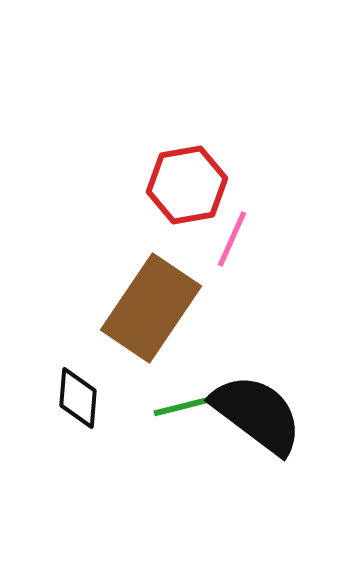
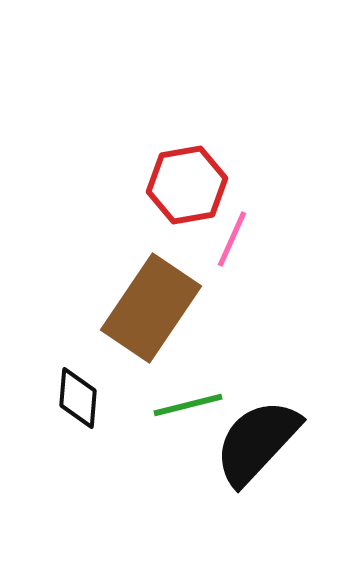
black semicircle: moved 28 px down; rotated 84 degrees counterclockwise
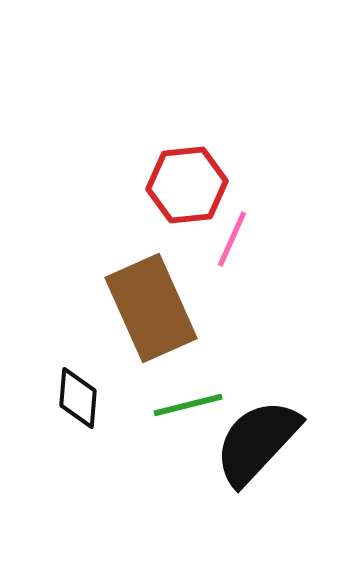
red hexagon: rotated 4 degrees clockwise
brown rectangle: rotated 58 degrees counterclockwise
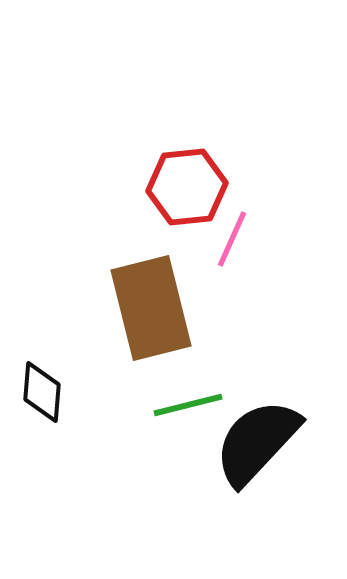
red hexagon: moved 2 px down
brown rectangle: rotated 10 degrees clockwise
black diamond: moved 36 px left, 6 px up
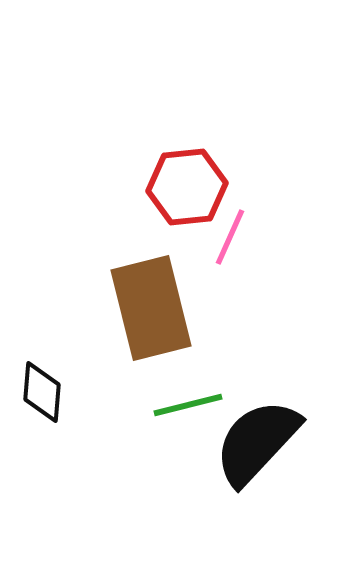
pink line: moved 2 px left, 2 px up
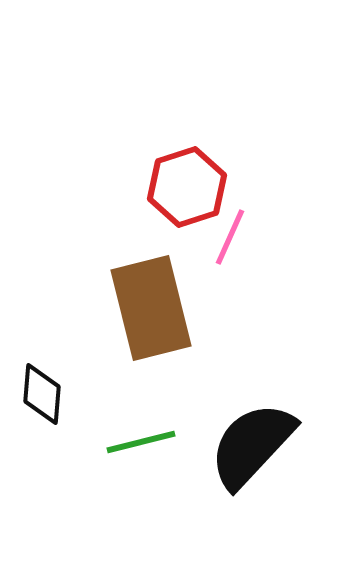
red hexagon: rotated 12 degrees counterclockwise
black diamond: moved 2 px down
green line: moved 47 px left, 37 px down
black semicircle: moved 5 px left, 3 px down
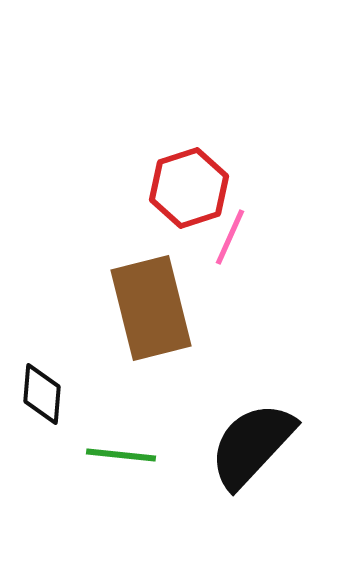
red hexagon: moved 2 px right, 1 px down
green line: moved 20 px left, 13 px down; rotated 20 degrees clockwise
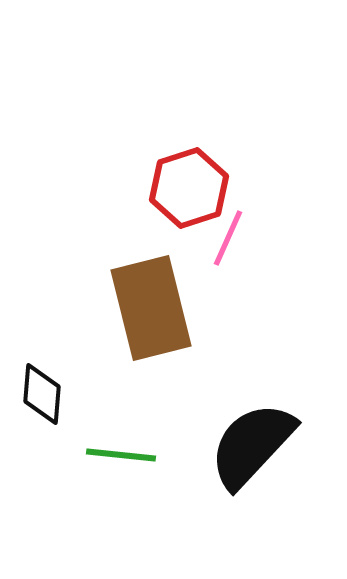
pink line: moved 2 px left, 1 px down
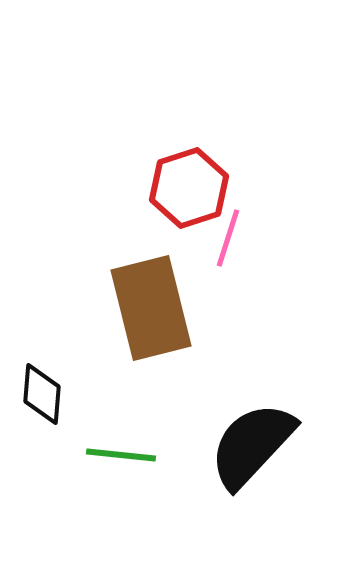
pink line: rotated 6 degrees counterclockwise
